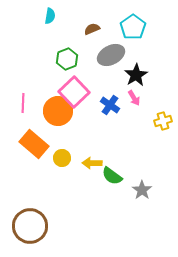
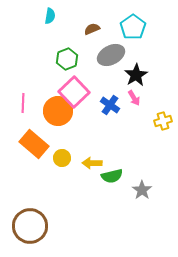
green semicircle: rotated 50 degrees counterclockwise
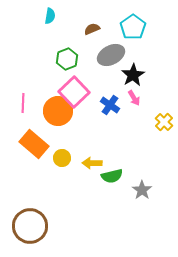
black star: moved 3 px left
yellow cross: moved 1 px right, 1 px down; rotated 30 degrees counterclockwise
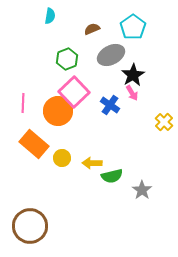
pink arrow: moved 2 px left, 5 px up
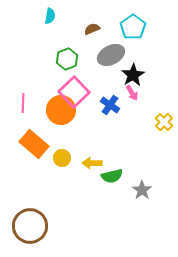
orange circle: moved 3 px right, 1 px up
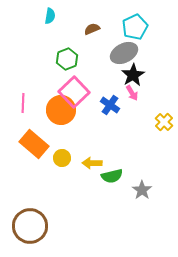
cyan pentagon: moved 2 px right; rotated 10 degrees clockwise
gray ellipse: moved 13 px right, 2 px up
